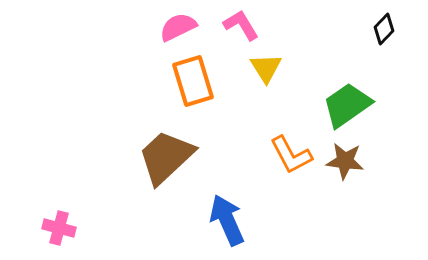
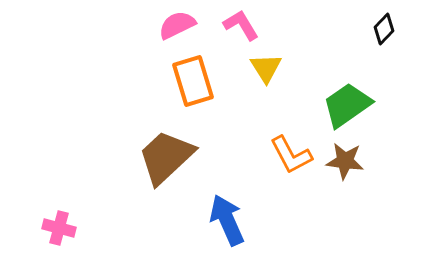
pink semicircle: moved 1 px left, 2 px up
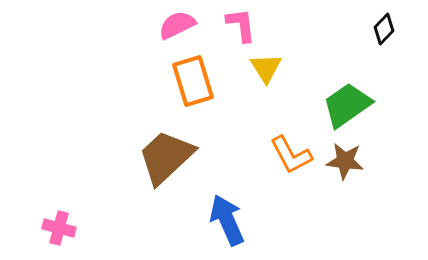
pink L-shape: rotated 24 degrees clockwise
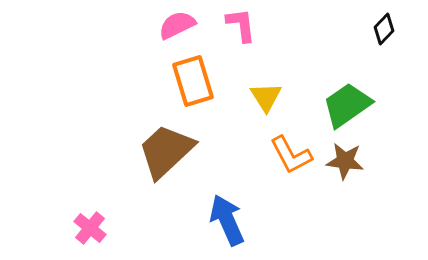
yellow triangle: moved 29 px down
brown trapezoid: moved 6 px up
pink cross: moved 31 px right; rotated 24 degrees clockwise
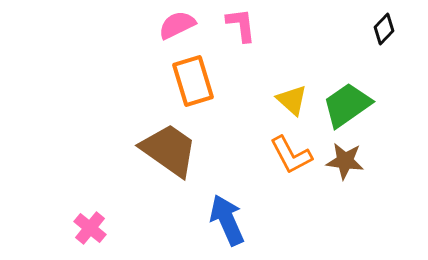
yellow triangle: moved 26 px right, 3 px down; rotated 16 degrees counterclockwise
brown trapezoid: moved 3 px right, 1 px up; rotated 78 degrees clockwise
